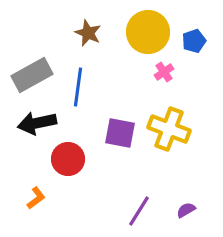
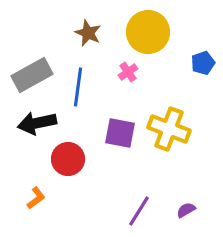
blue pentagon: moved 9 px right, 22 px down
pink cross: moved 36 px left
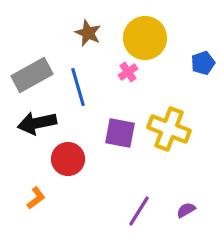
yellow circle: moved 3 px left, 6 px down
blue line: rotated 24 degrees counterclockwise
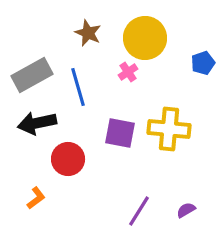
yellow cross: rotated 15 degrees counterclockwise
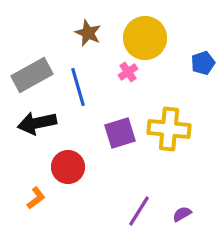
purple square: rotated 28 degrees counterclockwise
red circle: moved 8 px down
purple semicircle: moved 4 px left, 4 px down
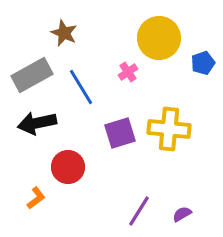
brown star: moved 24 px left
yellow circle: moved 14 px right
blue line: moved 3 px right; rotated 15 degrees counterclockwise
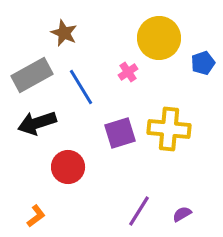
black arrow: rotated 6 degrees counterclockwise
orange L-shape: moved 18 px down
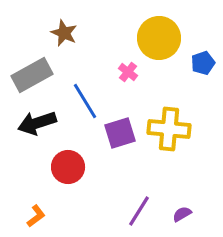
pink cross: rotated 18 degrees counterclockwise
blue line: moved 4 px right, 14 px down
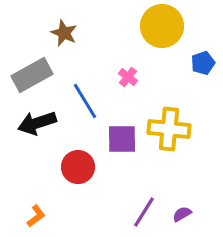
yellow circle: moved 3 px right, 12 px up
pink cross: moved 5 px down
purple square: moved 2 px right, 6 px down; rotated 16 degrees clockwise
red circle: moved 10 px right
purple line: moved 5 px right, 1 px down
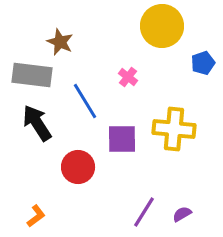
brown star: moved 4 px left, 9 px down
gray rectangle: rotated 36 degrees clockwise
black arrow: rotated 75 degrees clockwise
yellow cross: moved 5 px right
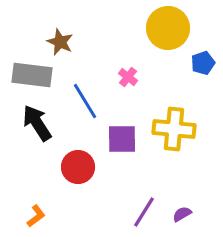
yellow circle: moved 6 px right, 2 px down
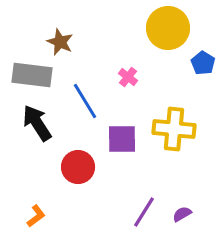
blue pentagon: rotated 20 degrees counterclockwise
